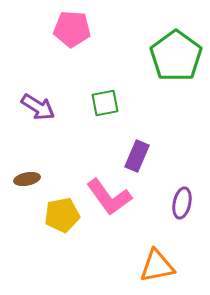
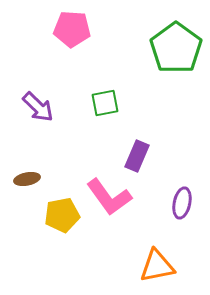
green pentagon: moved 8 px up
purple arrow: rotated 12 degrees clockwise
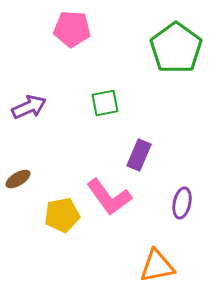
purple arrow: moved 9 px left; rotated 68 degrees counterclockwise
purple rectangle: moved 2 px right, 1 px up
brown ellipse: moved 9 px left; rotated 20 degrees counterclockwise
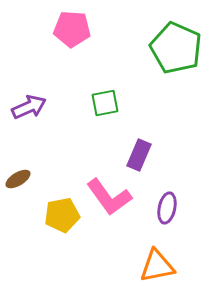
green pentagon: rotated 12 degrees counterclockwise
purple ellipse: moved 15 px left, 5 px down
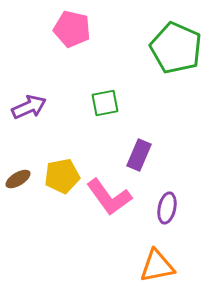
pink pentagon: rotated 9 degrees clockwise
yellow pentagon: moved 39 px up
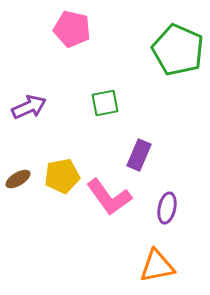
green pentagon: moved 2 px right, 2 px down
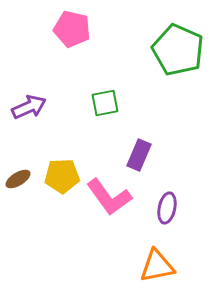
yellow pentagon: rotated 8 degrees clockwise
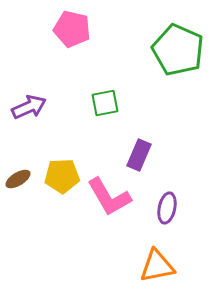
pink L-shape: rotated 6 degrees clockwise
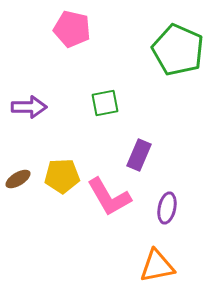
purple arrow: rotated 24 degrees clockwise
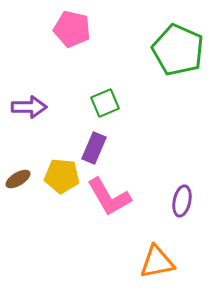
green square: rotated 12 degrees counterclockwise
purple rectangle: moved 45 px left, 7 px up
yellow pentagon: rotated 8 degrees clockwise
purple ellipse: moved 15 px right, 7 px up
orange triangle: moved 4 px up
